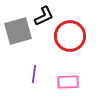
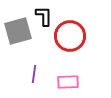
black L-shape: rotated 65 degrees counterclockwise
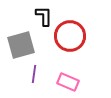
gray square: moved 3 px right, 14 px down
pink rectangle: rotated 25 degrees clockwise
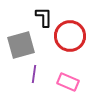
black L-shape: moved 1 px down
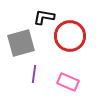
black L-shape: rotated 80 degrees counterclockwise
gray square: moved 2 px up
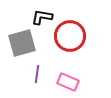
black L-shape: moved 2 px left
gray square: moved 1 px right
purple line: moved 3 px right
